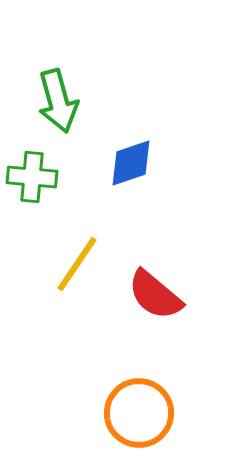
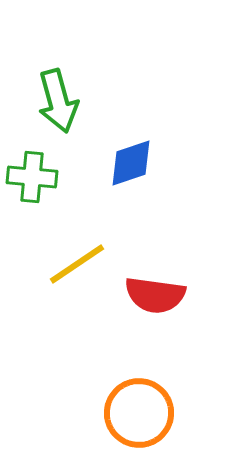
yellow line: rotated 22 degrees clockwise
red semicircle: rotated 32 degrees counterclockwise
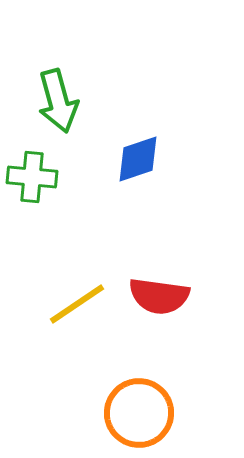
blue diamond: moved 7 px right, 4 px up
yellow line: moved 40 px down
red semicircle: moved 4 px right, 1 px down
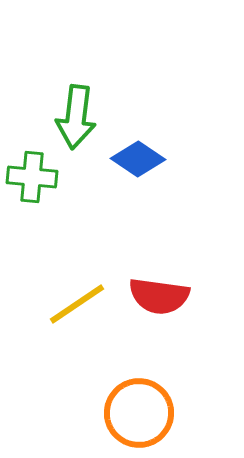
green arrow: moved 18 px right, 16 px down; rotated 22 degrees clockwise
blue diamond: rotated 52 degrees clockwise
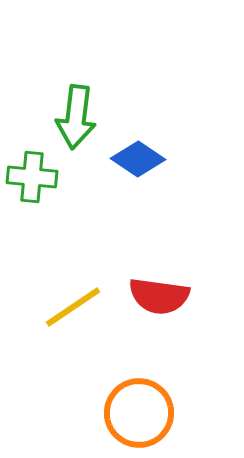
yellow line: moved 4 px left, 3 px down
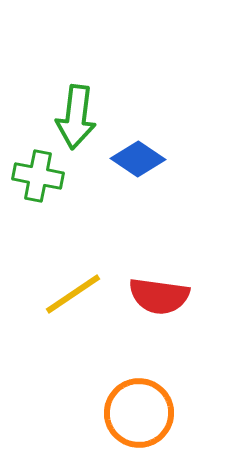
green cross: moved 6 px right, 1 px up; rotated 6 degrees clockwise
yellow line: moved 13 px up
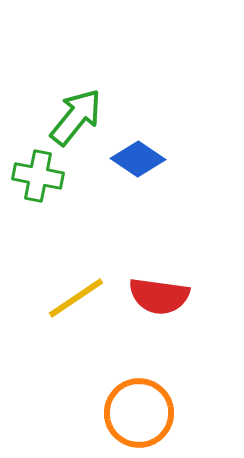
green arrow: rotated 148 degrees counterclockwise
yellow line: moved 3 px right, 4 px down
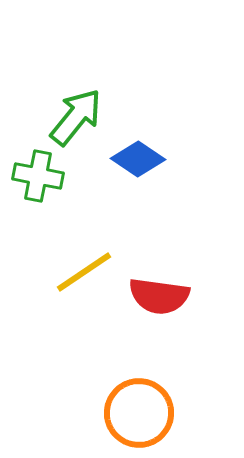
yellow line: moved 8 px right, 26 px up
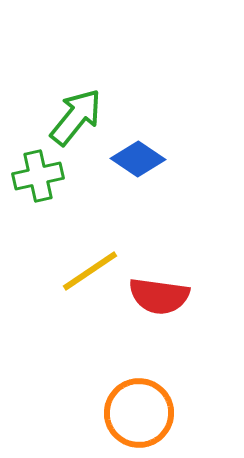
green cross: rotated 24 degrees counterclockwise
yellow line: moved 6 px right, 1 px up
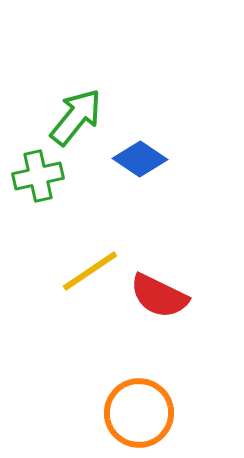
blue diamond: moved 2 px right
red semicircle: rotated 18 degrees clockwise
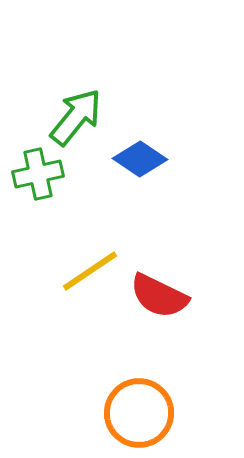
green cross: moved 2 px up
